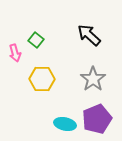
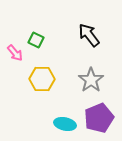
black arrow: rotated 10 degrees clockwise
green square: rotated 14 degrees counterclockwise
pink arrow: rotated 24 degrees counterclockwise
gray star: moved 2 px left, 1 px down
purple pentagon: moved 2 px right, 1 px up
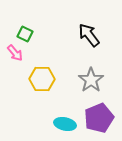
green square: moved 11 px left, 6 px up
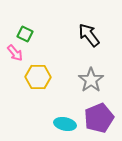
yellow hexagon: moved 4 px left, 2 px up
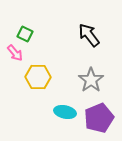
cyan ellipse: moved 12 px up
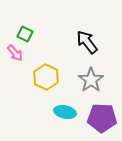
black arrow: moved 2 px left, 7 px down
yellow hexagon: moved 8 px right; rotated 25 degrees clockwise
purple pentagon: moved 3 px right; rotated 24 degrees clockwise
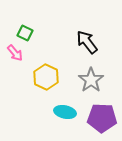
green square: moved 1 px up
